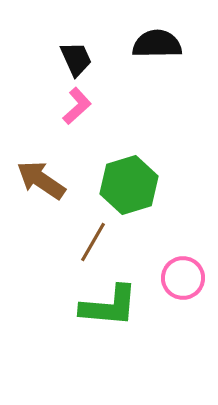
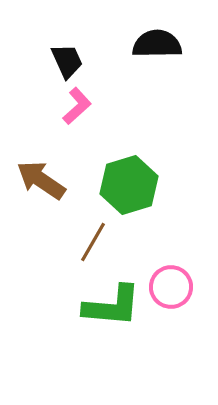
black trapezoid: moved 9 px left, 2 px down
pink circle: moved 12 px left, 9 px down
green L-shape: moved 3 px right
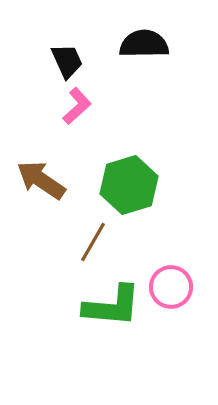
black semicircle: moved 13 px left
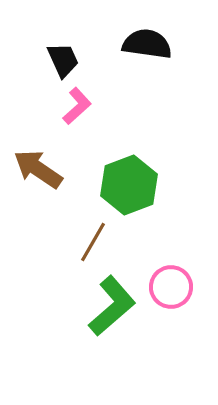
black semicircle: moved 3 px right; rotated 9 degrees clockwise
black trapezoid: moved 4 px left, 1 px up
brown arrow: moved 3 px left, 11 px up
green hexagon: rotated 4 degrees counterclockwise
green L-shape: rotated 46 degrees counterclockwise
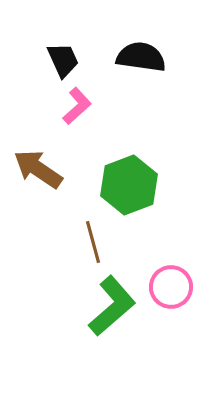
black semicircle: moved 6 px left, 13 px down
brown line: rotated 45 degrees counterclockwise
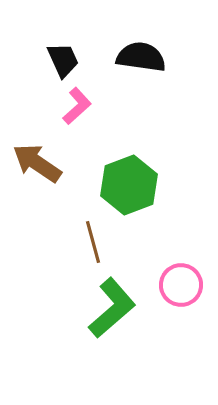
brown arrow: moved 1 px left, 6 px up
pink circle: moved 10 px right, 2 px up
green L-shape: moved 2 px down
